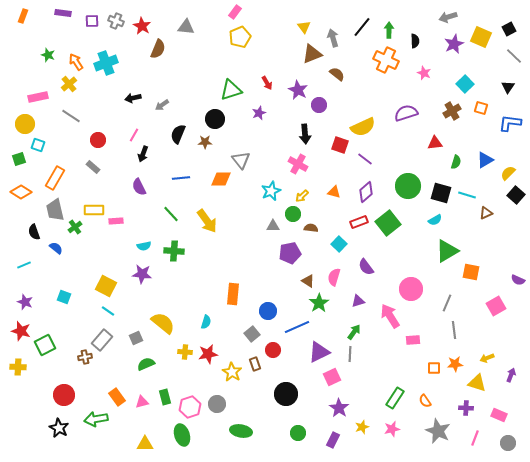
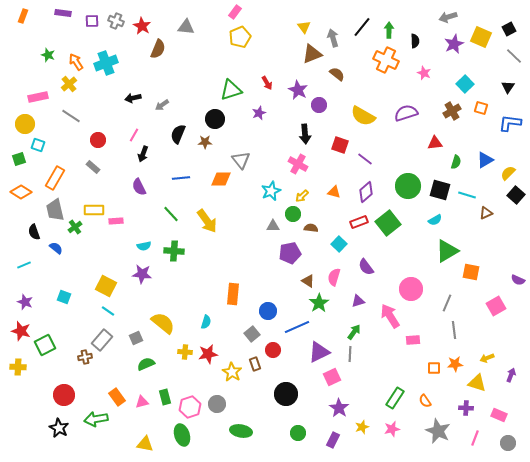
yellow semicircle at (363, 127): moved 11 px up; rotated 55 degrees clockwise
black square at (441, 193): moved 1 px left, 3 px up
yellow triangle at (145, 444): rotated 12 degrees clockwise
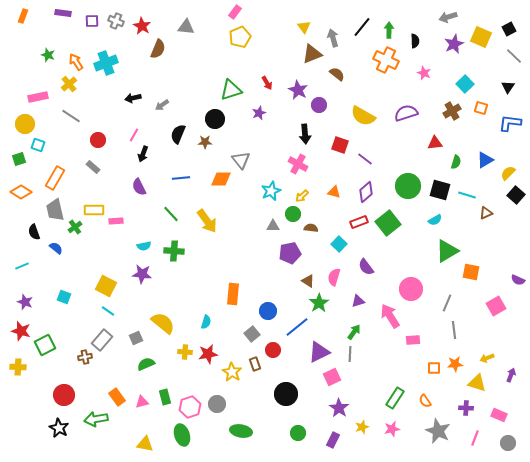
cyan line at (24, 265): moved 2 px left, 1 px down
blue line at (297, 327): rotated 15 degrees counterclockwise
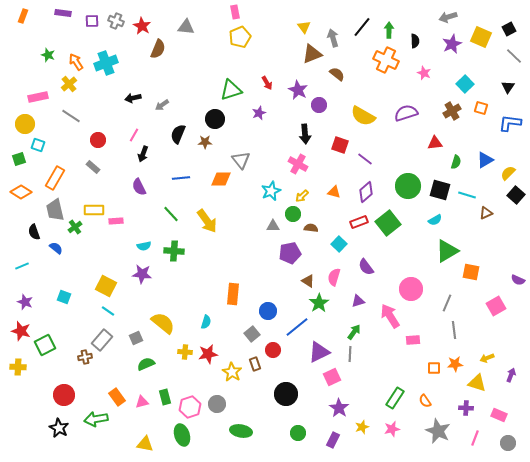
pink rectangle at (235, 12): rotated 48 degrees counterclockwise
purple star at (454, 44): moved 2 px left
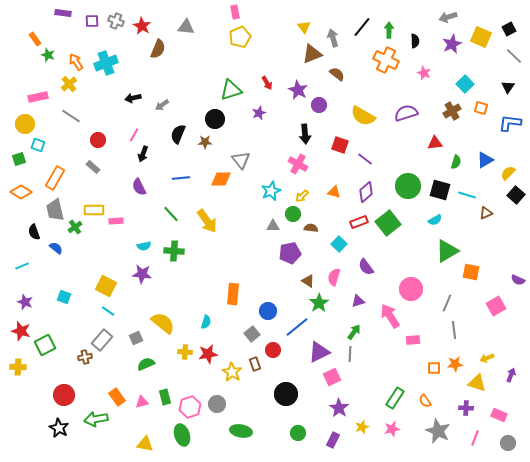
orange rectangle at (23, 16): moved 12 px right, 23 px down; rotated 56 degrees counterclockwise
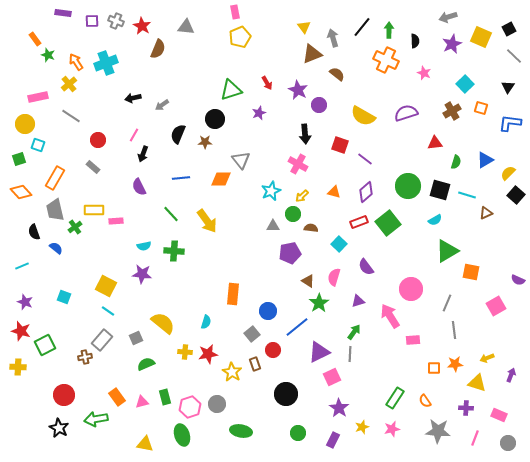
orange diamond at (21, 192): rotated 15 degrees clockwise
gray star at (438, 431): rotated 20 degrees counterclockwise
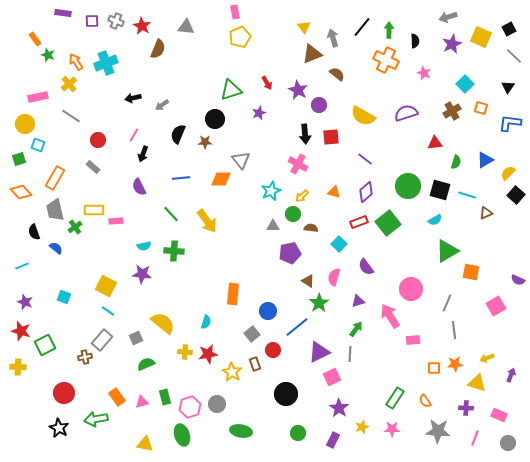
red square at (340, 145): moved 9 px left, 8 px up; rotated 24 degrees counterclockwise
green arrow at (354, 332): moved 2 px right, 3 px up
red circle at (64, 395): moved 2 px up
pink star at (392, 429): rotated 14 degrees clockwise
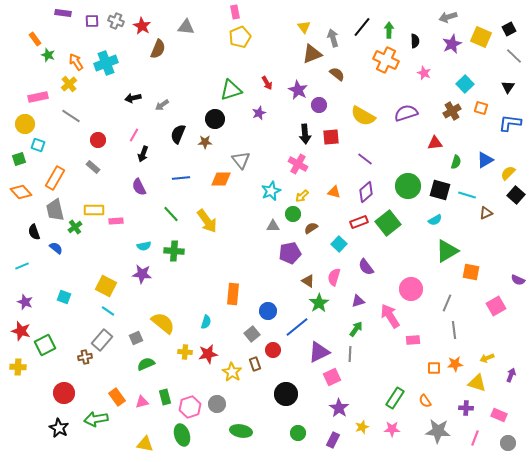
brown semicircle at (311, 228): rotated 40 degrees counterclockwise
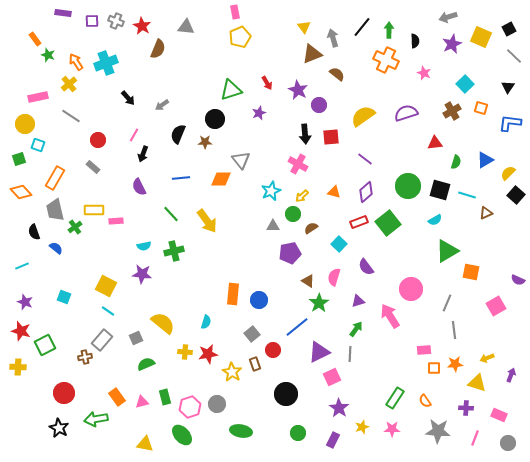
black arrow at (133, 98): moved 5 px left; rotated 119 degrees counterclockwise
yellow semicircle at (363, 116): rotated 115 degrees clockwise
green cross at (174, 251): rotated 18 degrees counterclockwise
blue circle at (268, 311): moved 9 px left, 11 px up
pink rectangle at (413, 340): moved 11 px right, 10 px down
green ellipse at (182, 435): rotated 25 degrees counterclockwise
